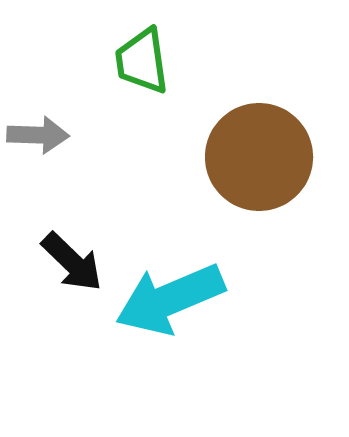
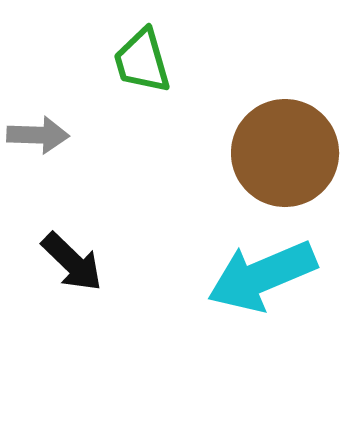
green trapezoid: rotated 8 degrees counterclockwise
brown circle: moved 26 px right, 4 px up
cyan arrow: moved 92 px right, 23 px up
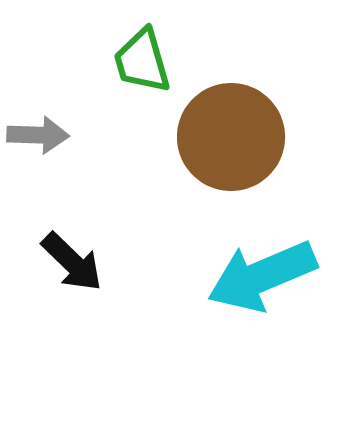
brown circle: moved 54 px left, 16 px up
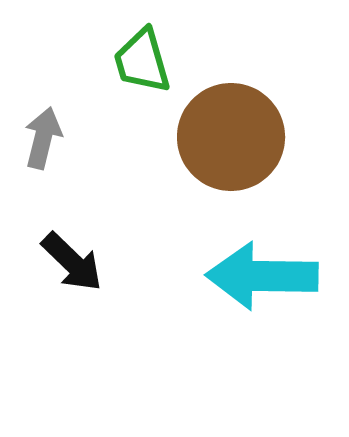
gray arrow: moved 5 px right, 3 px down; rotated 78 degrees counterclockwise
cyan arrow: rotated 24 degrees clockwise
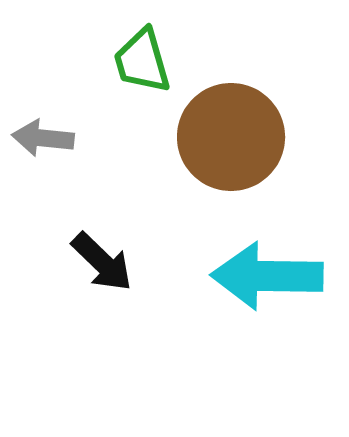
gray arrow: rotated 98 degrees counterclockwise
black arrow: moved 30 px right
cyan arrow: moved 5 px right
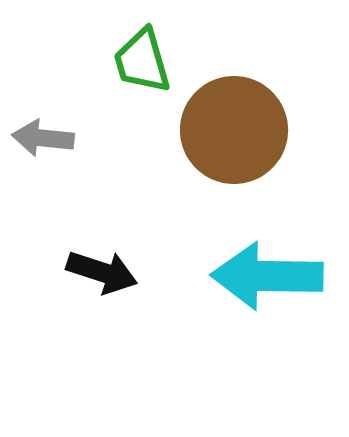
brown circle: moved 3 px right, 7 px up
black arrow: moved 10 px down; rotated 26 degrees counterclockwise
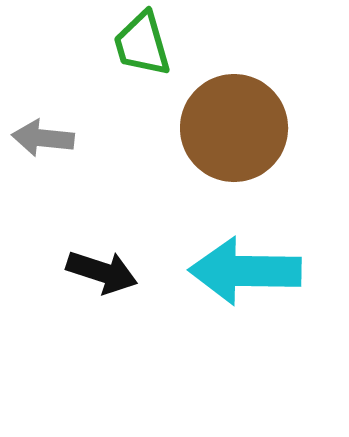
green trapezoid: moved 17 px up
brown circle: moved 2 px up
cyan arrow: moved 22 px left, 5 px up
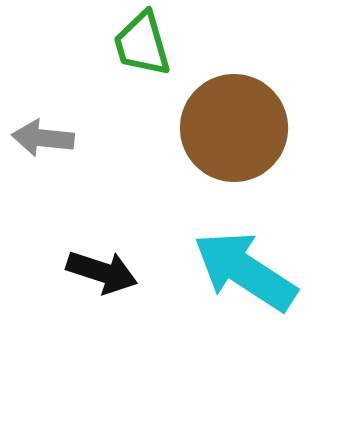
cyan arrow: rotated 32 degrees clockwise
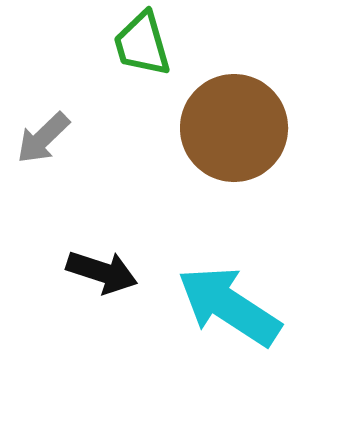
gray arrow: rotated 50 degrees counterclockwise
cyan arrow: moved 16 px left, 35 px down
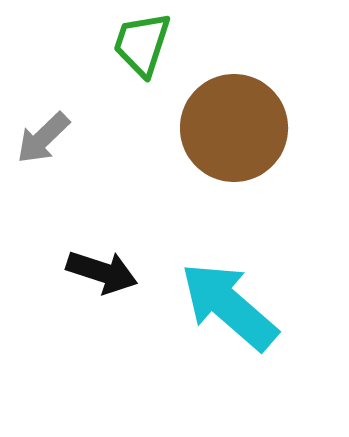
green trapezoid: rotated 34 degrees clockwise
cyan arrow: rotated 8 degrees clockwise
